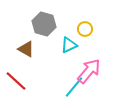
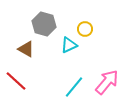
pink arrow: moved 18 px right, 11 px down
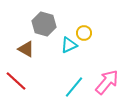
yellow circle: moved 1 px left, 4 px down
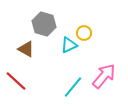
pink arrow: moved 3 px left, 6 px up
cyan line: moved 1 px left
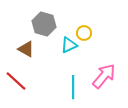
cyan line: rotated 40 degrees counterclockwise
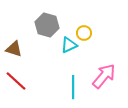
gray hexagon: moved 3 px right, 1 px down
brown triangle: moved 12 px left; rotated 12 degrees counterclockwise
